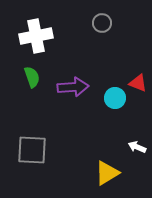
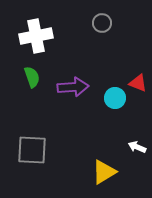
yellow triangle: moved 3 px left, 1 px up
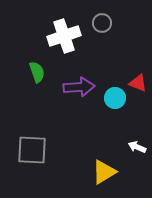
white cross: moved 28 px right; rotated 8 degrees counterclockwise
green semicircle: moved 5 px right, 5 px up
purple arrow: moved 6 px right
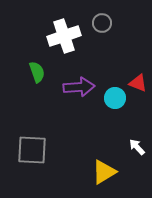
white arrow: rotated 24 degrees clockwise
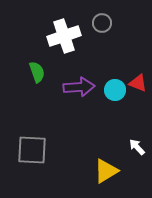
cyan circle: moved 8 px up
yellow triangle: moved 2 px right, 1 px up
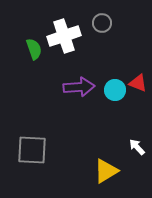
green semicircle: moved 3 px left, 23 px up
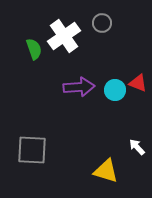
white cross: rotated 16 degrees counterclockwise
yellow triangle: rotated 48 degrees clockwise
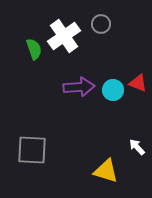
gray circle: moved 1 px left, 1 px down
cyan circle: moved 2 px left
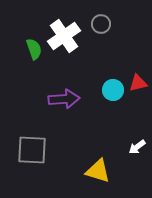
red triangle: rotated 36 degrees counterclockwise
purple arrow: moved 15 px left, 12 px down
white arrow: rotated 84 degrees counterclockwise
yellow triangle: moved 8 px left
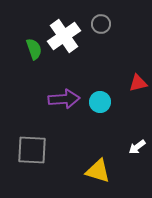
cyan circle: moved 13 px left, 12 px down
